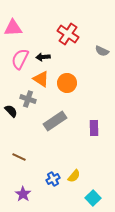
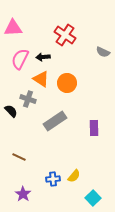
red cross: moved 3 px left, 1 px down
gray semicircle: moved 1 px right, 1 px down
blue cross: rotated 24 degrees clockwise
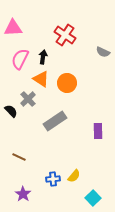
black arrow: rotated 104 degrees clockwise
gray cross: rotated 28 degrees clockwise
purple rectangle: moved 4 px right, 3 px down
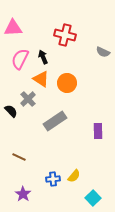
red cross: rotated 20 degrees counterclockwise
black arrow: rotated 32 degrees counterclockwise
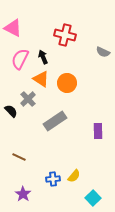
pink triangle: rotated 30 degrees clockwise
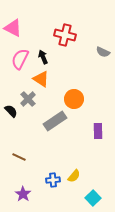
orange circle: moved 7 px right, 16 px down
blue cross: moved 1 px down
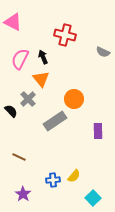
pink triangle: moved 6 px up
orange triangle: rotated 18 degrees clockwise
